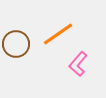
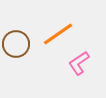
pink L-shape: moved 1 px right, 1 px up; rotated 15 degrees clockwise
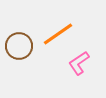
brown circle: moved 3 px right, 2 px down
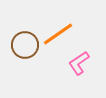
brown circle: moved 6 px right, 1 px up
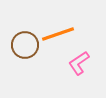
orange line: rotated 16 degrees clockwise
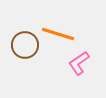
orange line: rotated 36 degrees clockwise
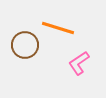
orange line: moved 6 px up
